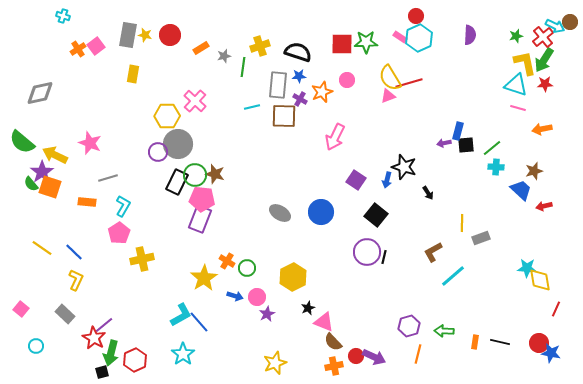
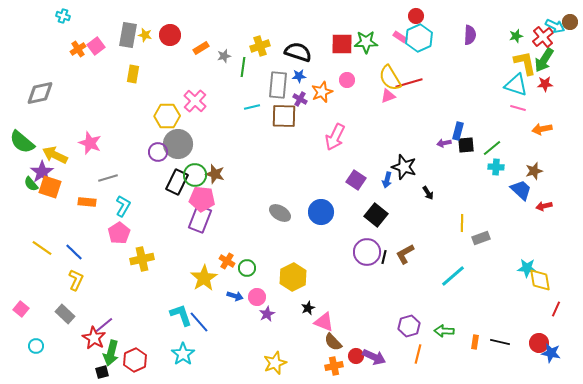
brown L-shape at (433, 252): moved 28 px left, 2 px down
cyan L-shape at (181, 315): rotated 80 degrees counterclockwise
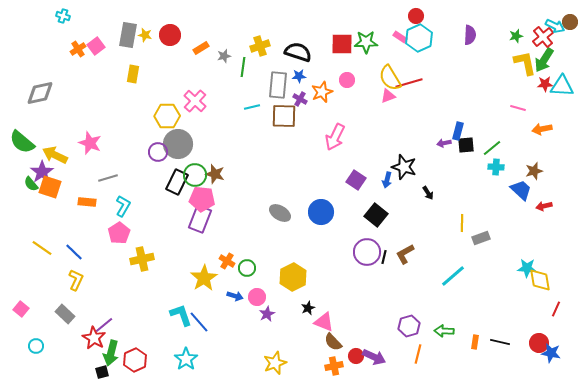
cyan triangle at (516, 85): moved 46 px right, 1 px down; rotated 15 degrees counterclockwise
cyan star at (183, 354): moved 3 px right, 5 px down
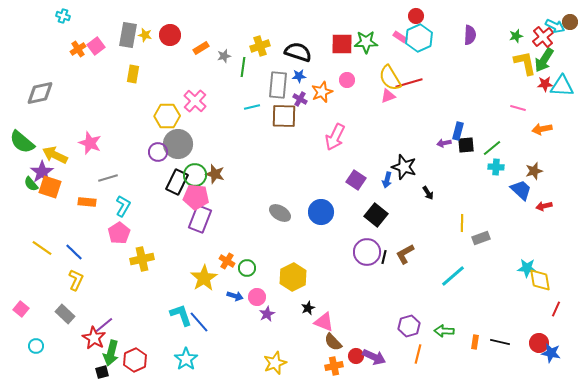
pink pentagon at (202, 199): moved 6 px left, 2 px up
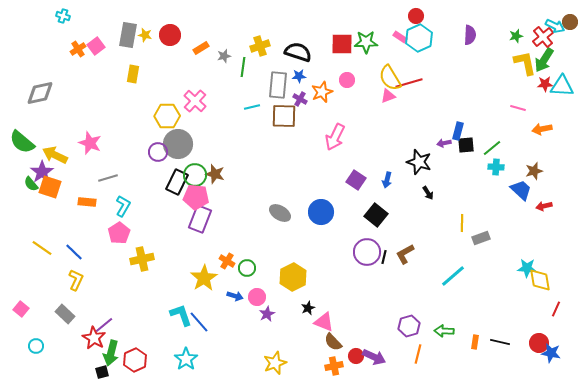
black star at (404, 167): moved 15 px right, 5 px up
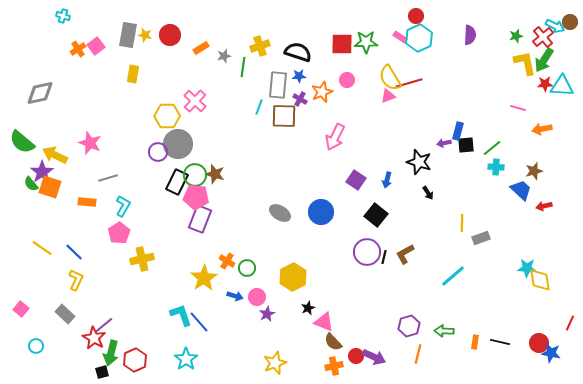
cyan line at (252, 107): moved 7 px right; rotated 56 degrees counterclockwise
red line at (556, 309): moved 14 px right, 14 px down
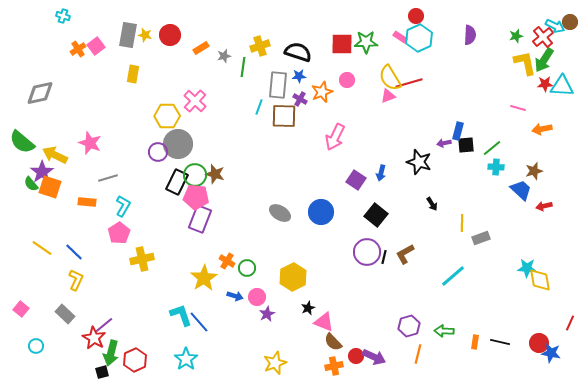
blue arrow at (387, 180): moved 6 px left, 7 px up
black arrow at (428, 193): moved 4 px right, 11 px down
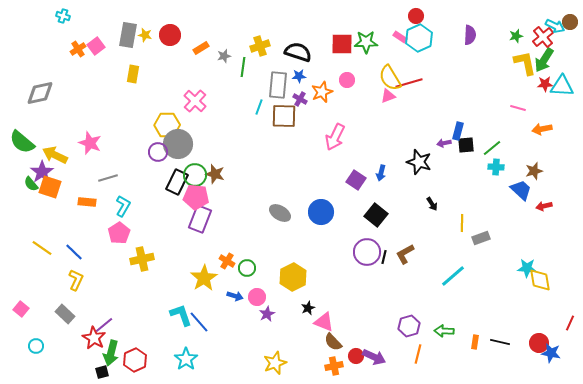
yellow hexagon at (167, 116): moved 9 px down
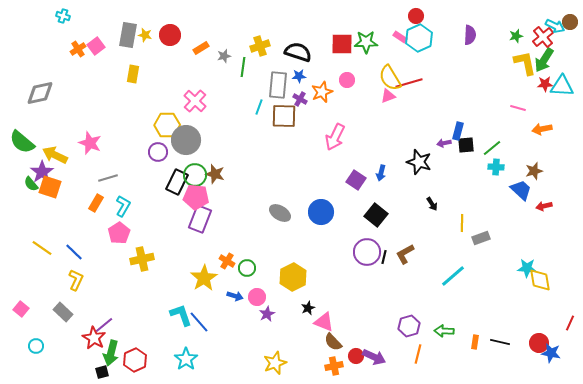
gray circle at (178, 144): moved 8 px right, 4 px up
orange rectangle at (87, 202): moved 9 px right, 1 px down; rotated 66 degrees counterclockwise
gray rectangle at (65, 314): moved 2 px left, 2 px up
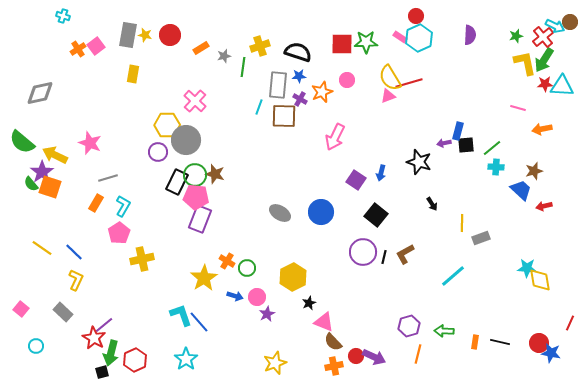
purple circle at (367, 252): moved 4 px left
black star at (308, 308): moved 1 px right, 5 px up
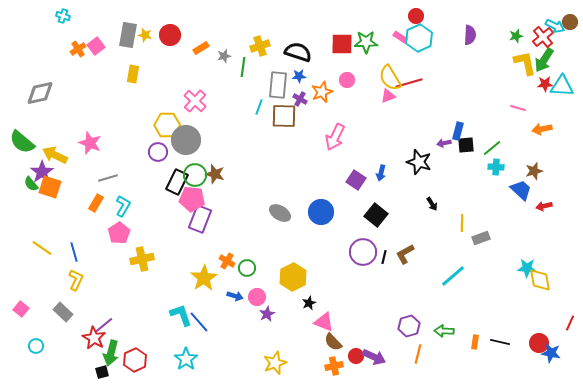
pink pentagon at (196, 197): moved 4 px left, 2 px down
blue line at (74, 252): rotated 30 degrees clockwise
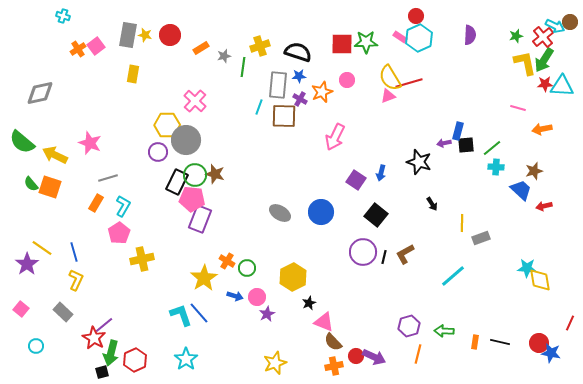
purple star at (42, 172): moved 15 px left, 92 px down
blue line at (199, 322): moved 9 px up
